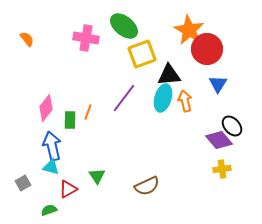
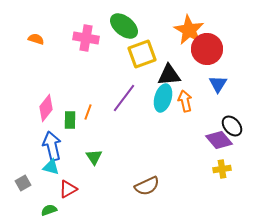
orange semicircle: moved 9 px right; rotated 35 degrees counterclockwise
green triangle: moved 3 px left, 19 px up
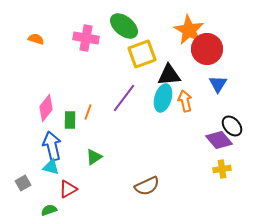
green triangle: rotated 30 degrees clockwise
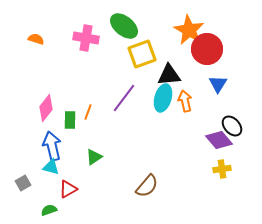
brown semicircle: rotated 25 degrees counterclockwise
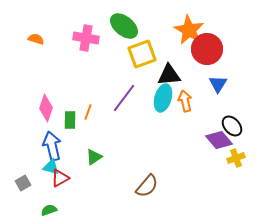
pink diamond: rotated 20 degrees counterclockwise
yellow cross: moved 14 px right, 11 px up; rotated 12 degrees counterclockwise
red triangle: moved 8 px left, 11 px up
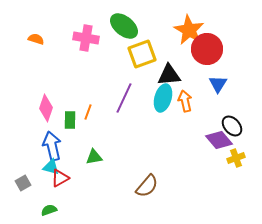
purple line: rotated 12 degrees counterclockwise
green triangle: rotated 24 degrees clockwise
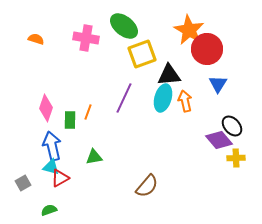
yellow cross: rotated 18 degrees clockwise
